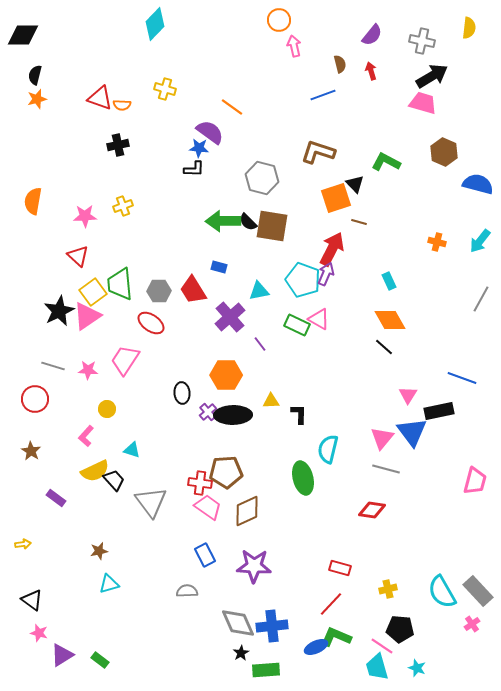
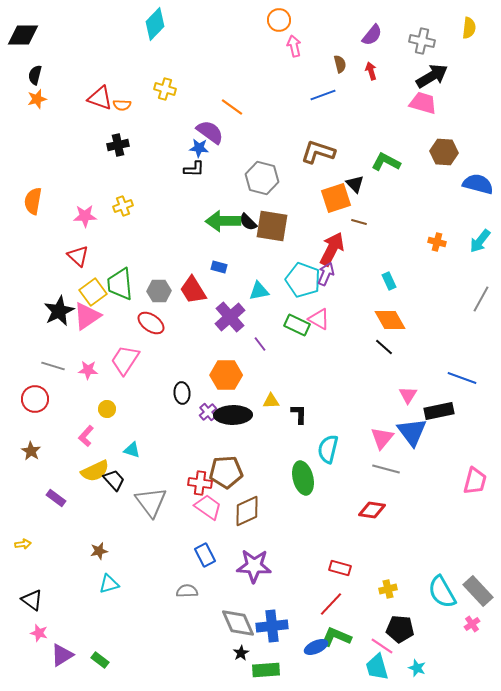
brown hexagon at (444, 152): rotated 20 degrees counterclockwise
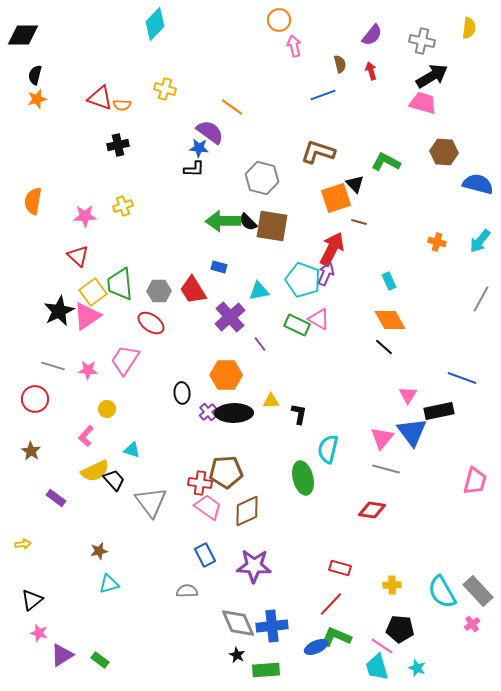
black L-shape at (299, 414): rotated 10 degrees clockwise
black ellipse at (233, 415): moved 1 px right, 2 px up
yellow cross at (388, 589): moved 4 px right, 4 px up; rotated 12 degrees clockwise
black triangle at (32, 600): rotated 45 degrees clockwise
black star at (241, 653): moved 4 px left, 2 px down; rotated 14 degrees counterclockwise
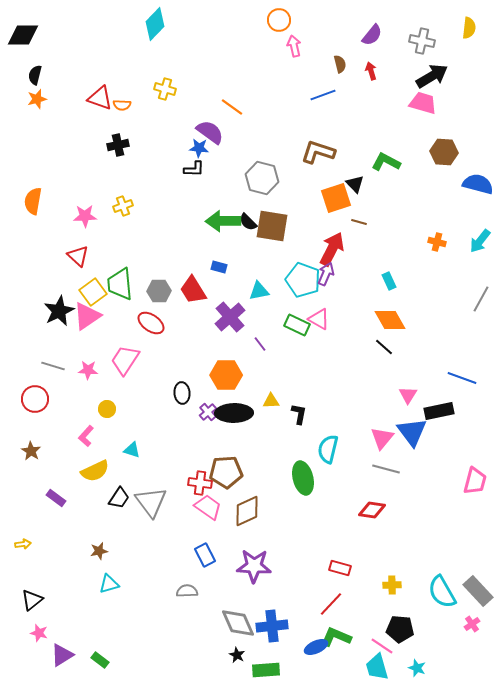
black trapezoid at (114, 480): moved 5 px right, 18 px down; rotated 75 degrees clockwise
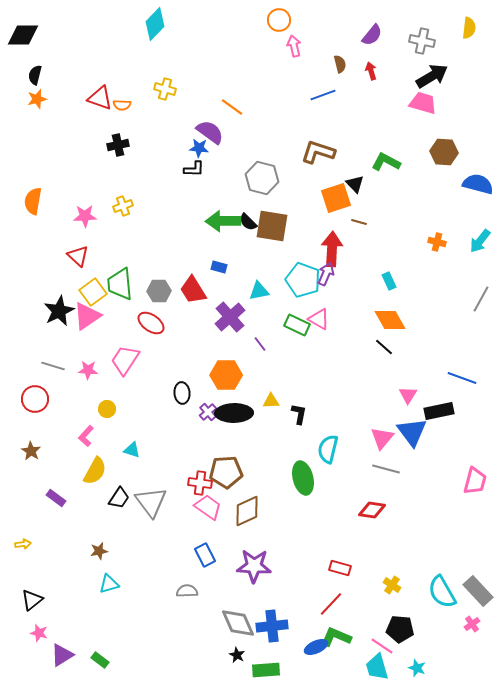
red arrow at (332, 249): rotated 24 degrees counterclockwise
yellow semicircle at (95, 471): rotated 36 degrees counterclockwise
yellow cross at (392, 585): rotated 36 degrees clockwise
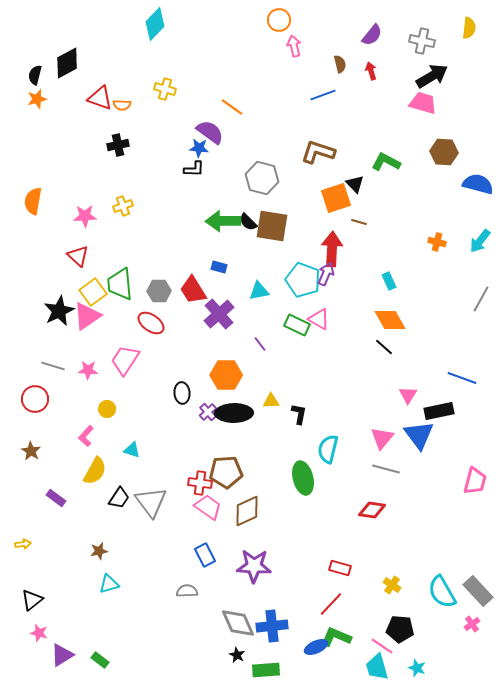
black diamond at (23, 35): moved 44 px right, 28 px down; rotated 28 degrees counterclockwise
purple cross at (230, 317): moved 11 px left, 3 px up
blue triangle at (412, 432): moved 7 px right, 3 px down
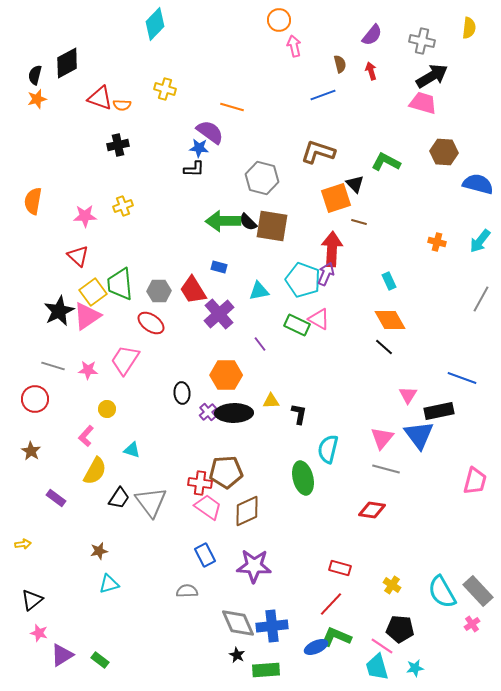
orange line at (232, 107): rotated 20 degrees counterclockwise
cyan star at (417, 668): moved 2 px left; rotated 30 degrees counterclockwise
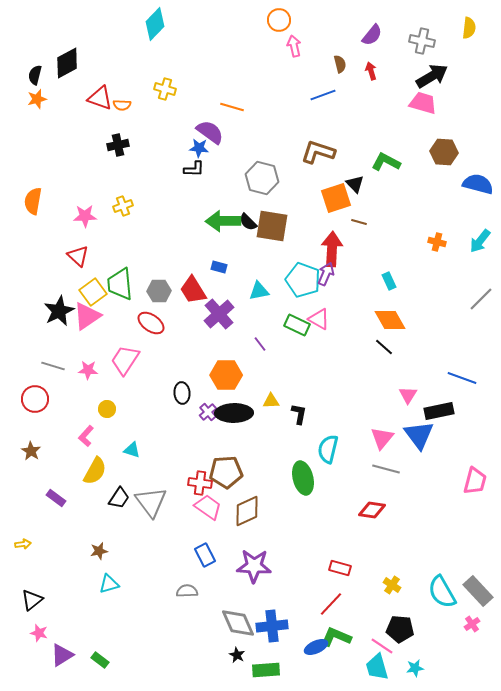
gray line at (481, 299): rotated 16 degrees clockwise
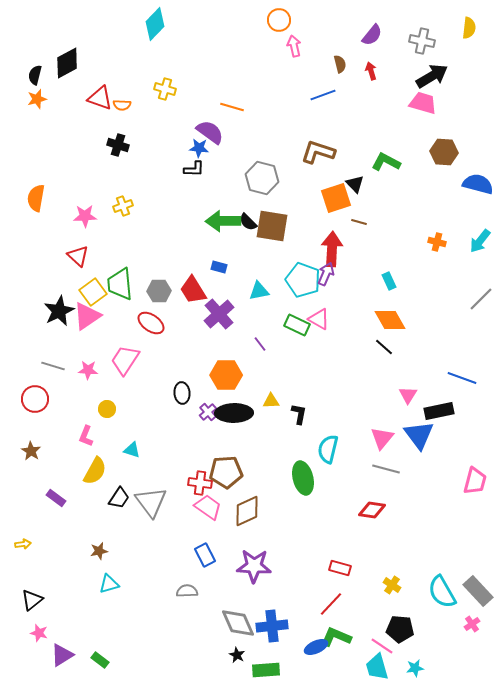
black cross at (118, 145): rotated 30 degrees clockwise
orange semicircle at (33, 201): moved 3 px right, 3 px up
pink L-shape at (86, 436): rotated 20 degrees counterclockwise
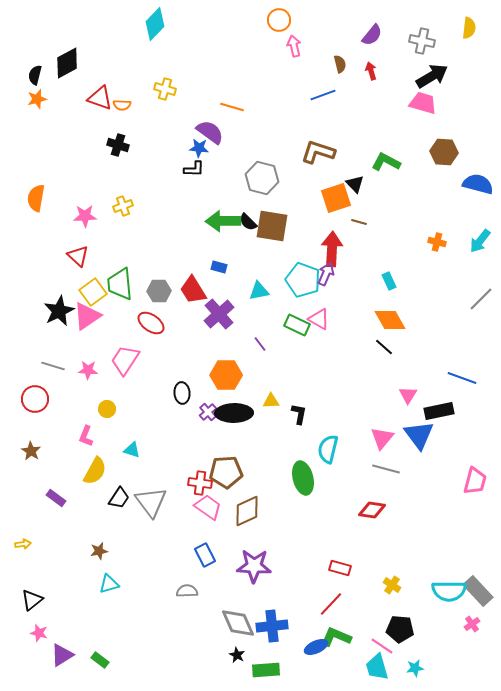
cyan semicircle at (442, 592): moved 7 px right, 1 px up; rotated 60 degrees counterclockwise
